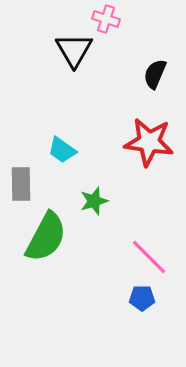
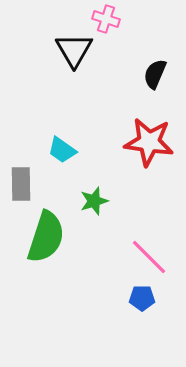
green semicircle: rotated 10 degrees counterclockwise
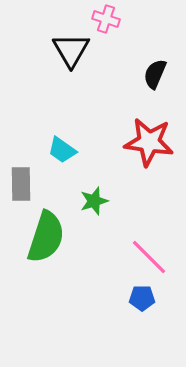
black triangle: moved 3 px left
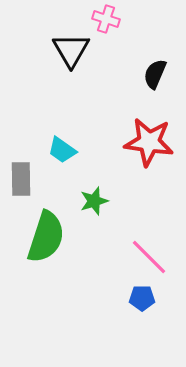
gray rectangle: moved 5 px up
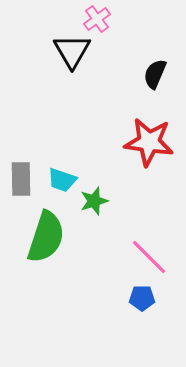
pink cross: moved 9 px left; rotated 36 degrees clockwise
black triangle: moved 1 px right, 1 px down
cyan trapezoid: moved 30 px down; rotated 16 degrees counterclockwise
